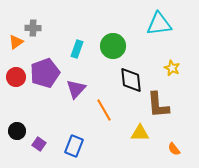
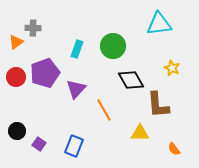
black diamond: rotated 24 degrees counterclockwise
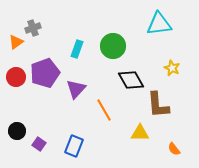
gray cross: rotated 21 degrees counterclockwise
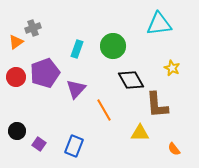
brown L-shape: moved 1 px left
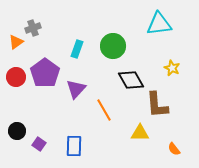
purple pentagon: rotated 16 degrees counterclockwise
blue rectangle: rotated 20 degrees counterclockwise
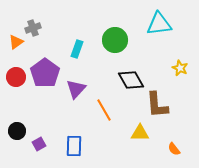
green circle: moved 2 px right, 6 px up
yellow star: moved 8 px right
purple square: rotated 24 degrees clockwise
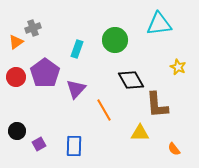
yellow star: moved 2 px left, 1 px up
